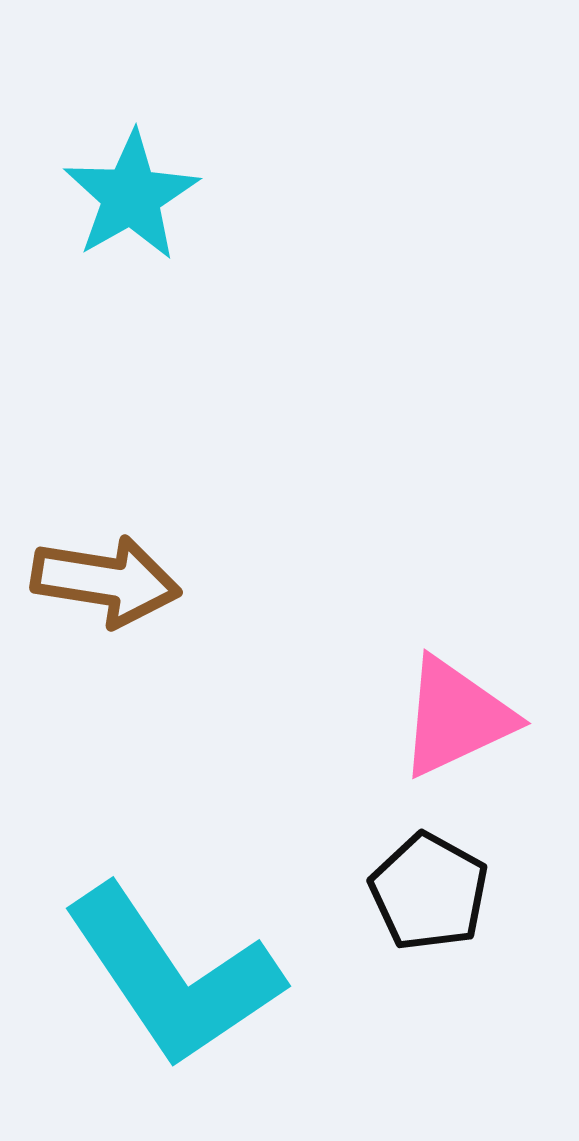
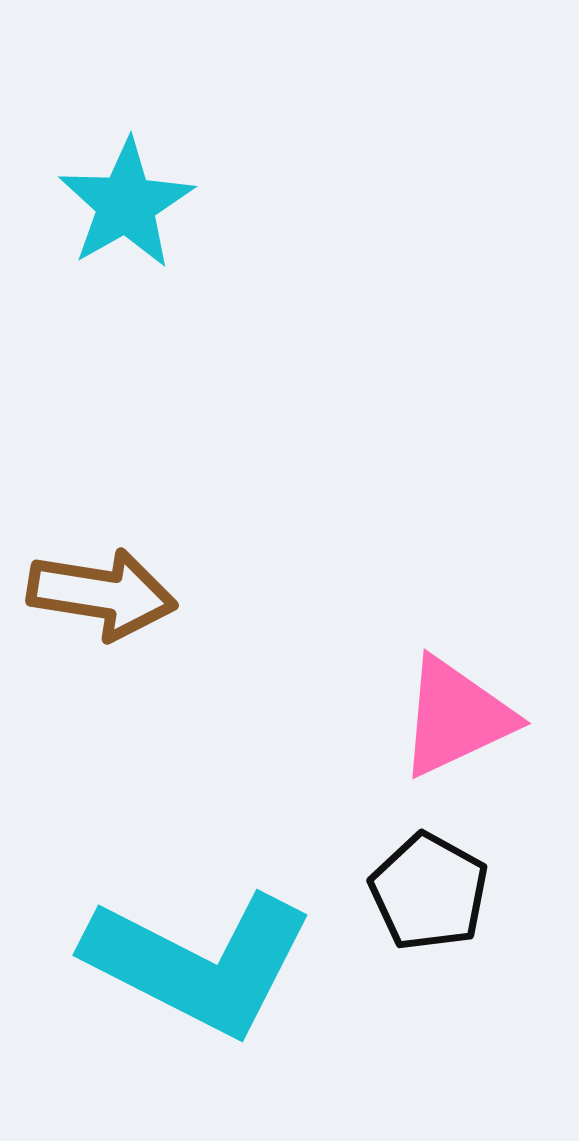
cyan star: moved 5 px left, 8 px down
brown arrow: moved 4 px left, 13 px down
cyan L-shape: moved 26 px right, 13 px up; rotated 29 degrees counterclockwise
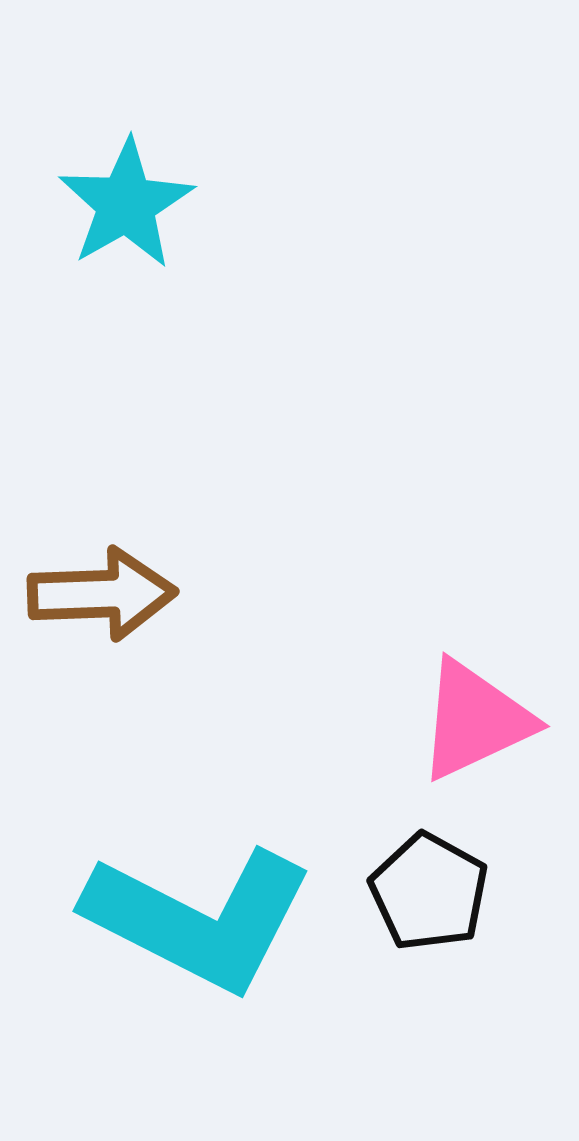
brown arrow: rotated 11 degrees counterclockwise
pink triangle: moved 19 px right, 3 px down
cyan L-shape: moved 44 px up
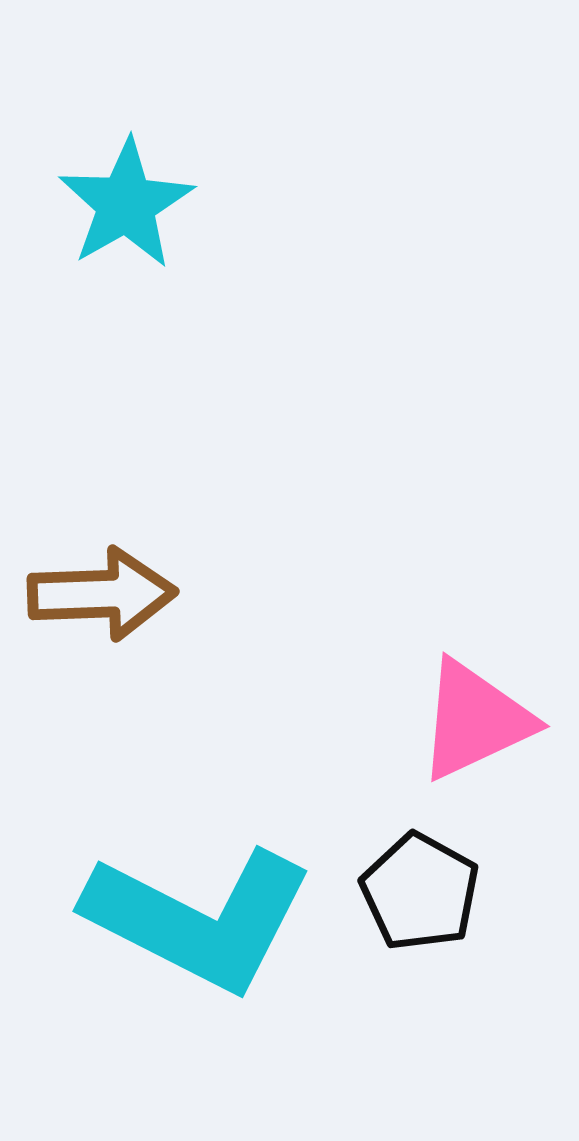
black pentagon: moved 9 px left
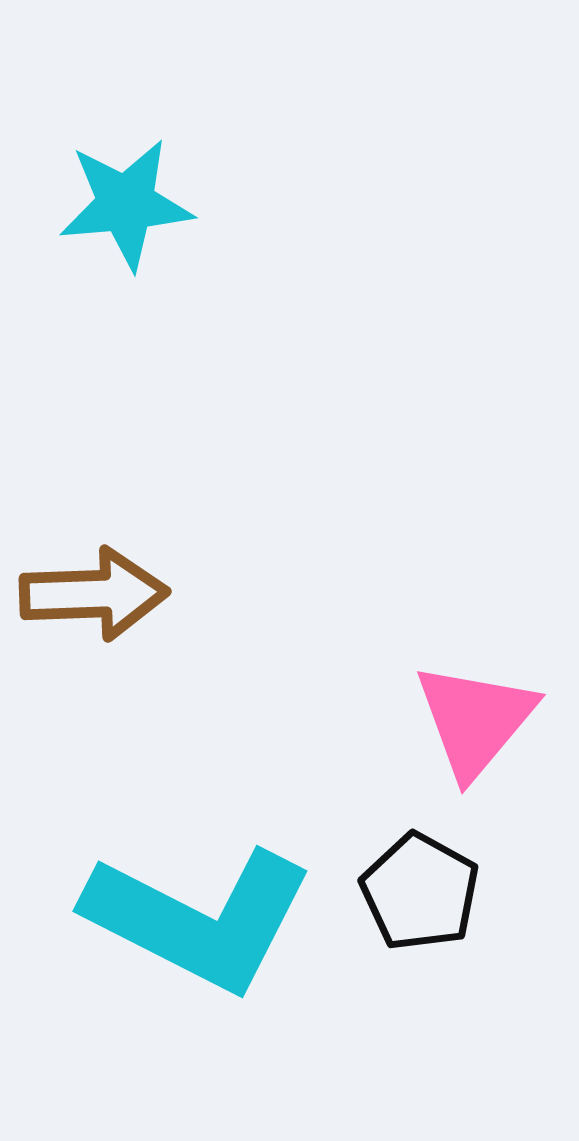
cyan star: rotated 25 degrees clockwise
brown arrow: moved 8 px left
pink triangle: rotated 25 degrees counterclockwise
